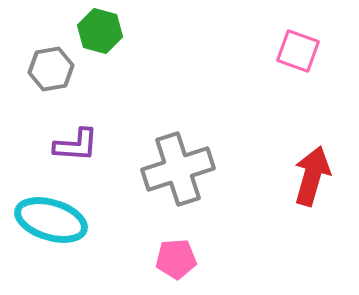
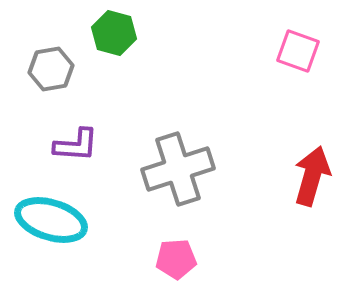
green hexagon: moved 14 px right, 2 px down
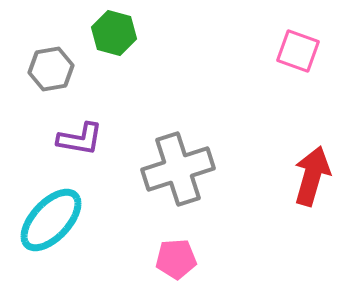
purple L-shape: moved 4 px right, 6 px up; rotated 6 degrees clockwise
cyan ellipse: rotated 64 degrees counterclockwise
